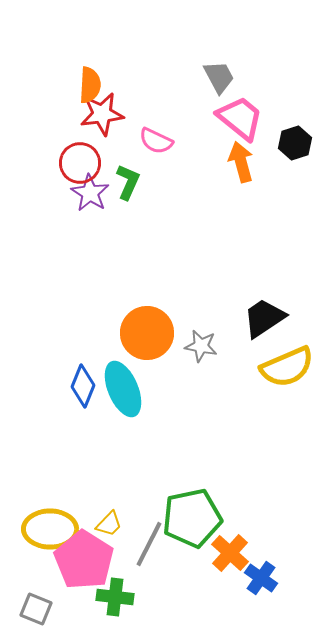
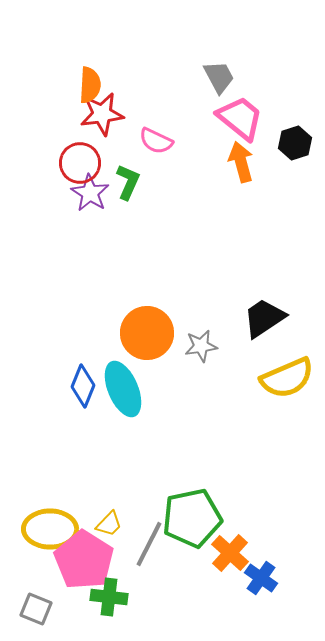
gray star: rotated 20 degrees counterclockwise
yellow semicircle: moved 11 px down
green cross: moved 6 px left
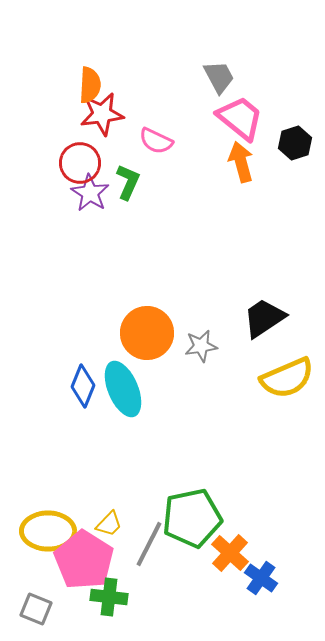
yellow ellipse: moved 2 px left, 2 px down
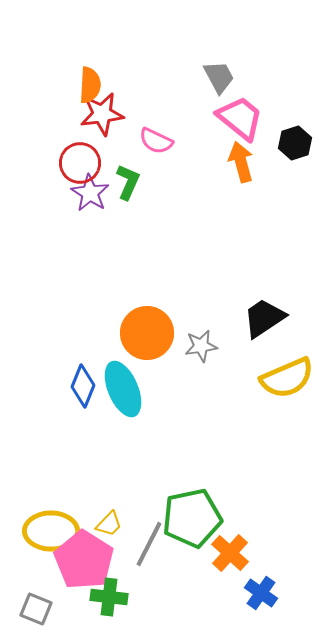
yellow ellipse: moved 3 px right
blue cross: moved 15 px down
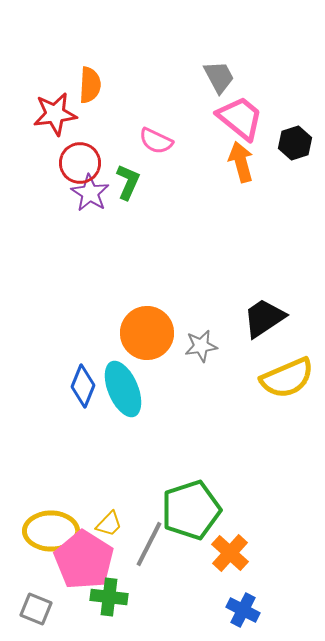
red star: moved 47 px left
green pentagon: moved 1 px left, 8 px up; rotated 6 degrees counterclockwise
blue cross: moved 18 px left, 17 px down; rotated 8 degrees counterclockwise
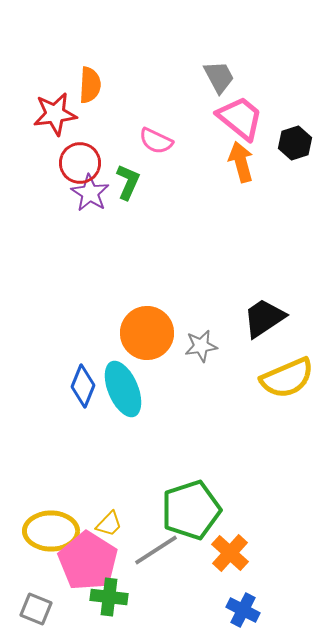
gray line: moved 7 px right, 6 px down; rotated 30 degrees clockwise
pink pentagon: moved 4 px right, 1 px down
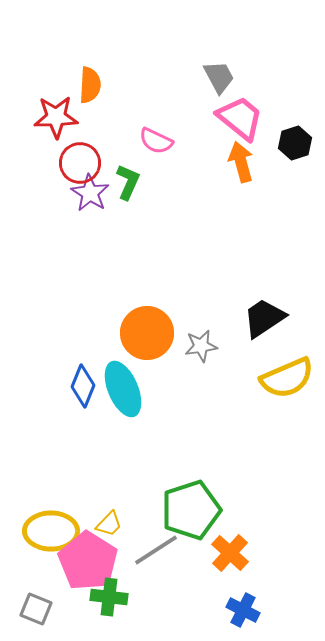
red star: moved 1 px right, 3 px down; rotated 6 degrees clockwise
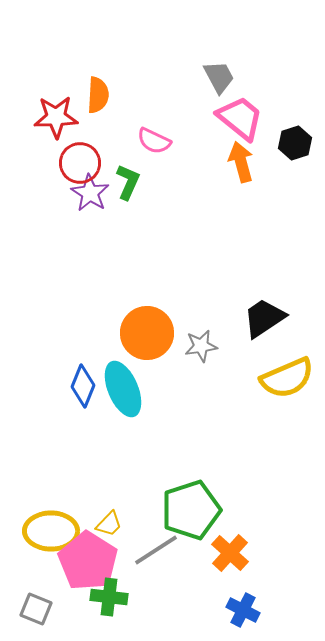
orange semicircle: moved 8 px right, 10 px down
pink semicircle: moved 2 px left
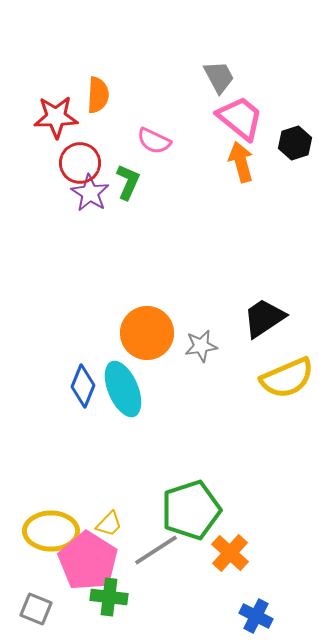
blue cross: moved 13 px right, 6 px down
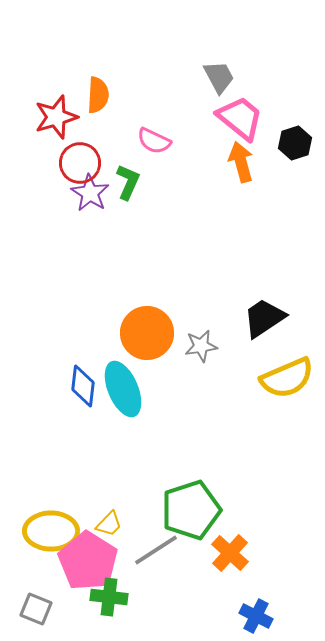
red star: rotated 15 degrees counterclockwise
blue diamond: rotated 15 degrees counterclockwise
